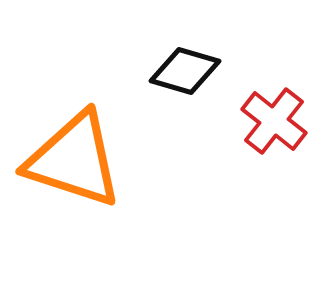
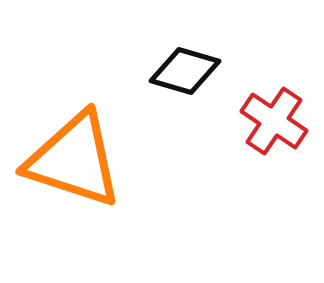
red cross: rotated 4 degrees counterclockwise
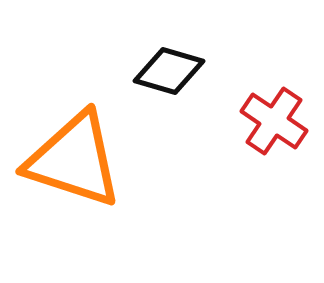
black diamond: moved 16 px left
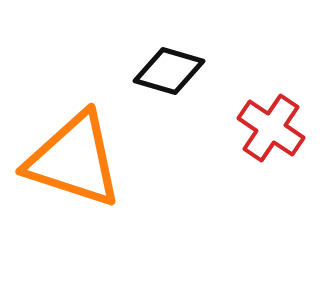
red cross: moved 3 px left, 7 px down
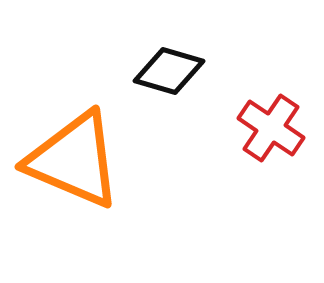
orange triangle: rotated 5 degrees clockwise
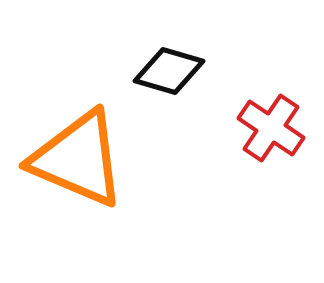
orange triangle: moved 4 px right, 1 px up
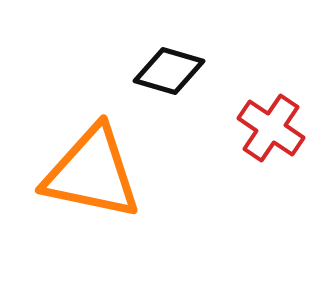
orange triangle: moved 14 px right, 14 px down; rotated 11 degrees counterclockwise
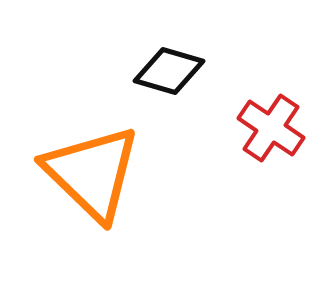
orange triangle: rotated 32 degrees clockwise
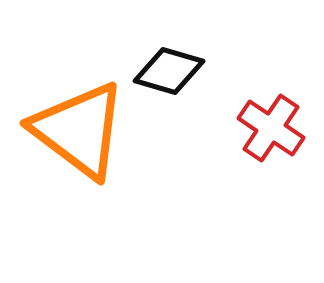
orange triangle: moved 13 px left, 43 px up; rotated 7 degrees counterclockwise
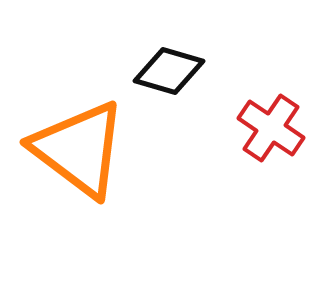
orange triangle: moved 19 px down
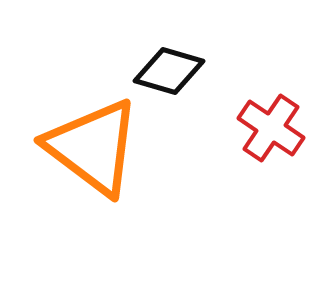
orange triangle: moved 14 px right, 2 px up
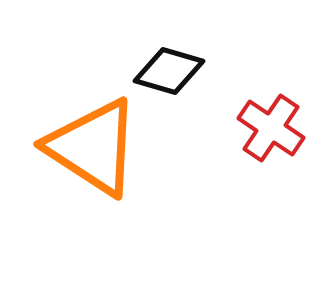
orange triangle: rotated 4 degrees counterclockwise
